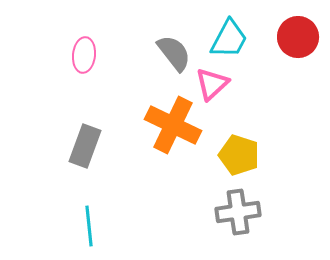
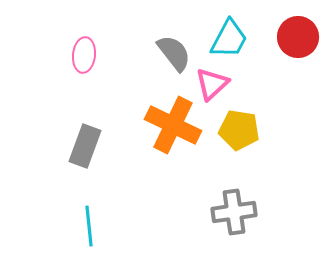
yellow pentagon: moved 25 px up; rotated 9 degrees counterclockwise
gray cross: moved 4 px left
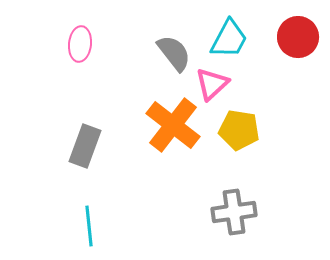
pink ellipse: moved 4 px left, 11 px up
orange cross: rotated 12 degrees clockwise
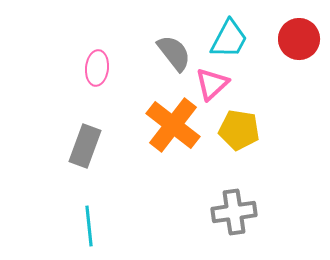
red circle: moved 1 px right, 2 px down
pink ellipse: moved 17 px right, 24 px down
